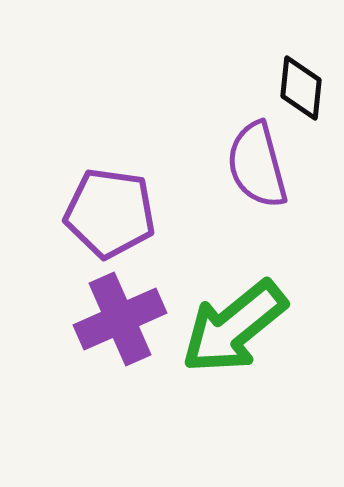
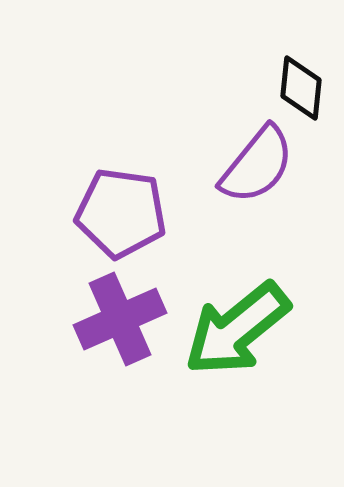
purple semicircle: rotated 126 degrees counterclockwise
purple pentagon: moved 11 px right
green arrow: moved 3 px right, 2 px down
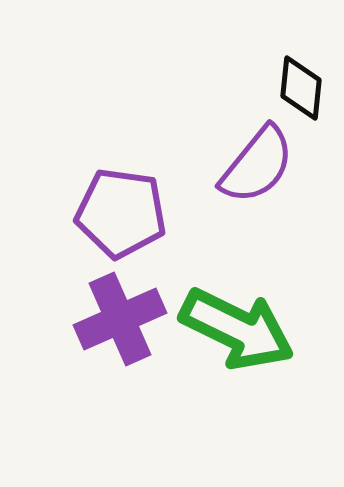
green arrow: rotated 115 degrees counterclockwise
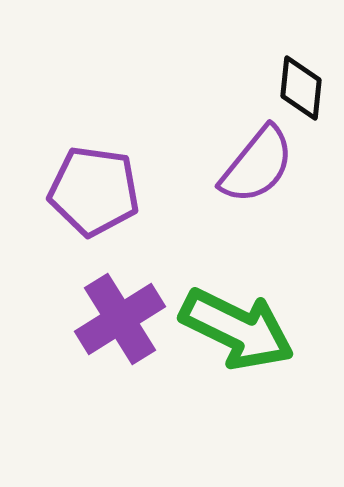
purple pentagon: moved 27 px left, 22 px up
purple cross: rotated 8 degrees counterclockwise
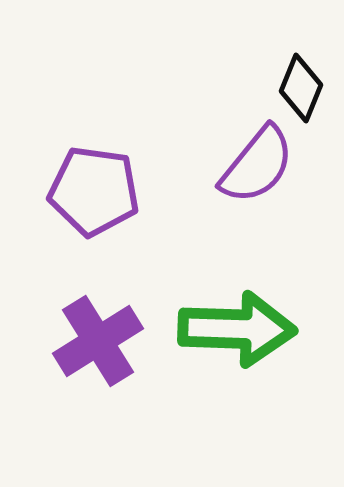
black diamond: rotated 16 degrees clockwise
purple cross: moved 22 px left, 22 px down
green arrow: rotated 24 degrees counterclockwise
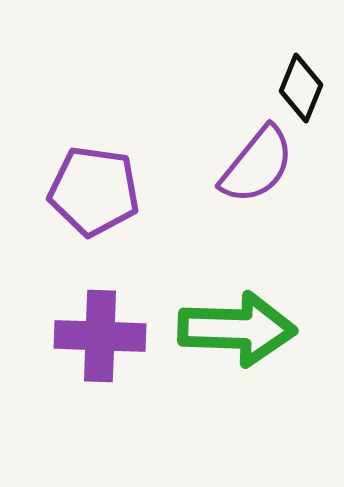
purple cross: moved 2 px right, 5 px up; rotated 34 degrees clockwise
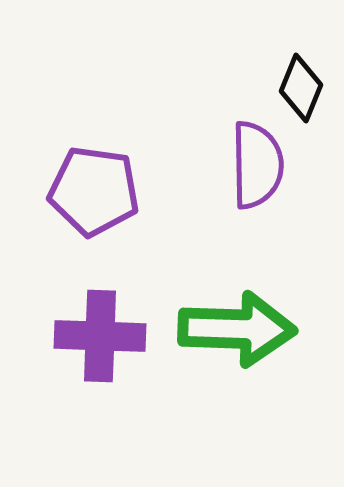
purple semicircle: rotated 40 degrees counterclockwise
